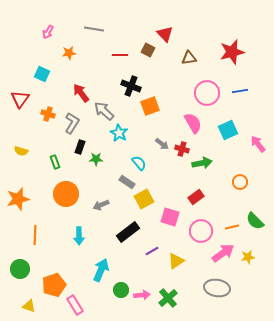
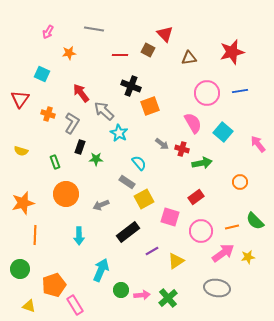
cyan square at (228, 130): moved 5 px left, 2 px down; rotated 24 degrees counterclockwise
orange star at (18, 199): moved 5 px right, 4 px down
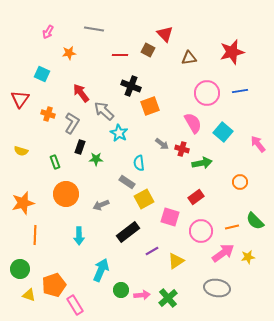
cyan semicircle at (139, 163): rotated 147 degrees counterclockwise
yellow triangle at (29, 306): moved 11 px up
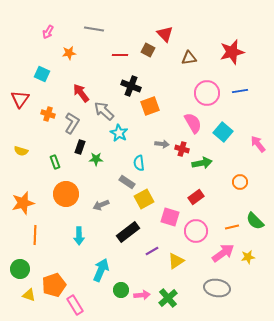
gray arrow at (162, 144): rotated 32 degrees counterclockwise
pink circle at (201, 231): moved 5 px left
